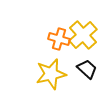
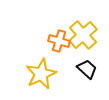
orange cross: moved 2 px down
yellow star: moved 10 px left; rotated 12 degrees counterclockwise
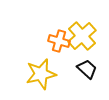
yellow cross: moved 1 px left, 1 px down
yellow star: rotated 12 degrees clockwise
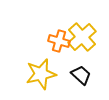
yellow cross: moved 1 px down
black trapezoid: moved 6 px left, 6 px down
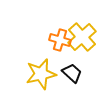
orange cross: moved 1 px right, 1 px up
black trapezoid: moved 9 px left, 2 px up
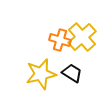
black trapezoid: rotated 10 degrees counterclockwise
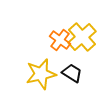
orange cross: rotated 20 degrees clockwise
